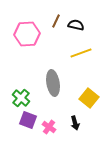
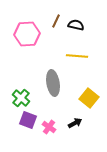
yellow line: moved 4 px left, 3 px down; rotated 25 degrees clockwise
black arrow: rotated 104 degrees counterclockwise
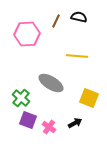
black semicircle: moved 3 px right, 8 px up
gray ellipse: moved 2 px left; rotated 50 degrees counterclockwise
yellow square: rotated 18 degrees counterclockwise
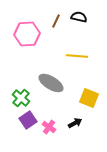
purple square: rotated 36 degrees clockwise
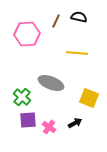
yellow line: moved 3 px up
gray ellipse: rotated 10 degrees counterclockwise
green cross: moved 1 px right, 1 px up
purple square: rotated 30 degrees clockwise
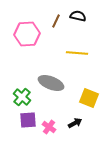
black semicircle: moved 1 px left, 1 px up
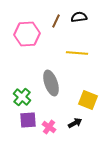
black semicircle: moved 1 px right, 1 px down; rotated 21 degrees counterclockwise
gray ellipse: rotated 50 degrees clockwise
yellow square: moved 1 px left, 2 px down
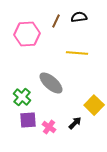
gray ellipse: rotated 30 degrees counterclockwise
yellow square: moved 6 px right, 5 px down; rotated 24 degrees clockwise
black arrow: rotated 16 degrees counterclockwise
